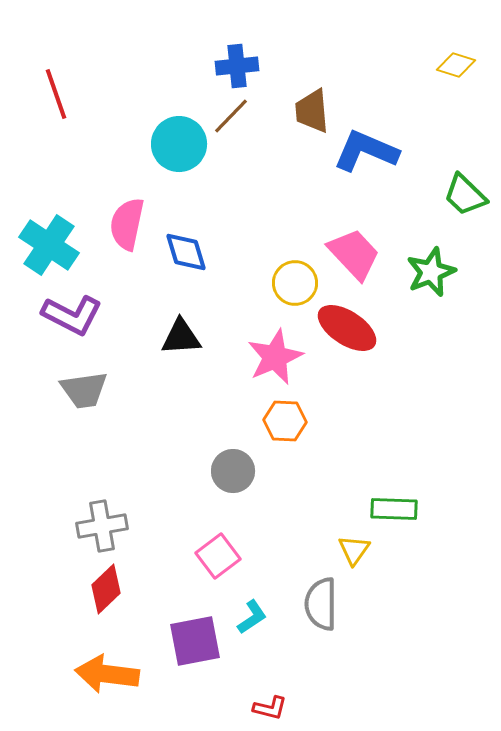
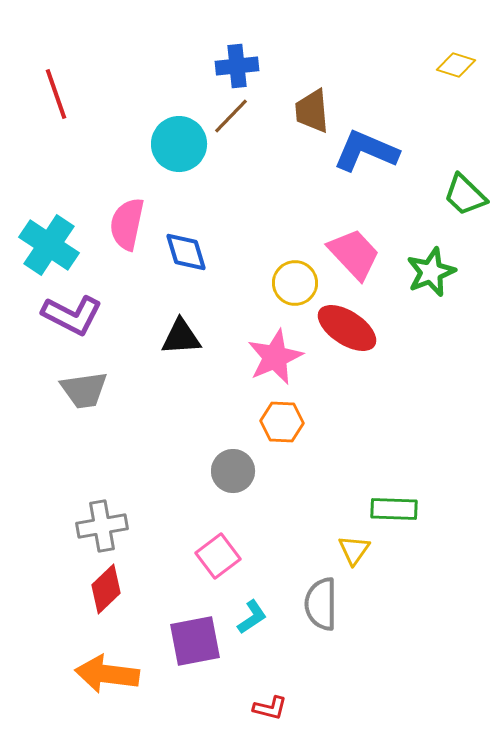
orange hexagon: moved 3 px left, 1 px down
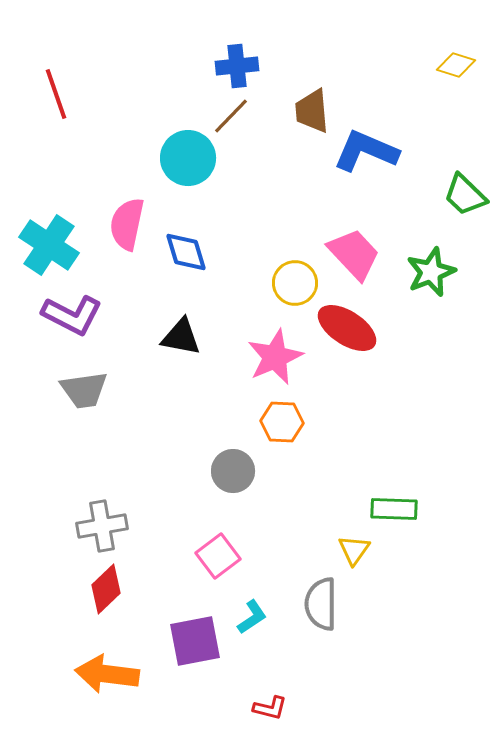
cyan circle: moved 9 px right, 14 px down
black triangle: rotated 15 degrees clockwise
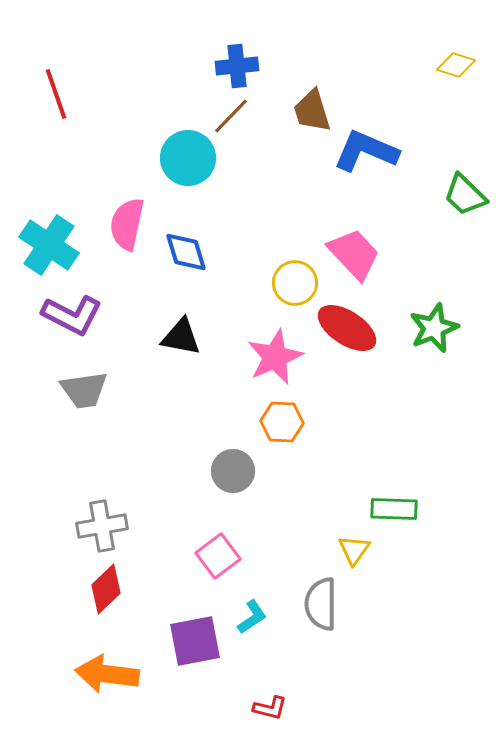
brown trapezoid: rotated 12 degrees counterclockwise
green star: moved 3 px right, 56 px down
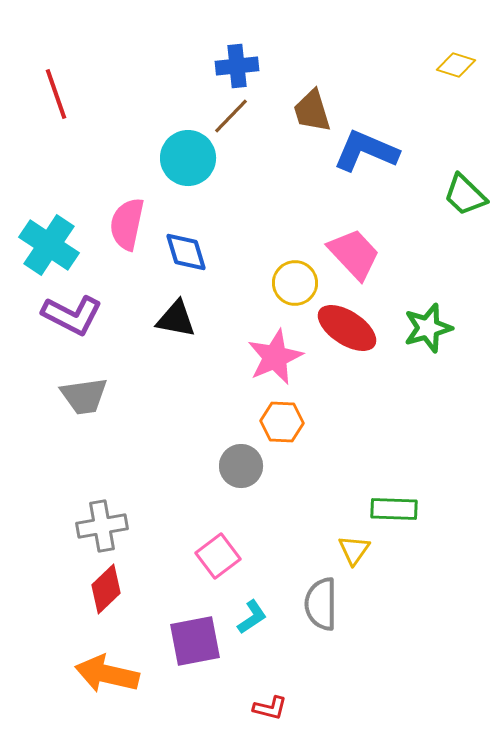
green star: moved 6 px left; rotated 6 degrees clockwise
black triangle: moved 5 px left, 18 px up
gray trapezoid: moved 6 px down
gray circle: moved 8 px right, 5 px up
orange arrow: rotated 6 degrees clockwise
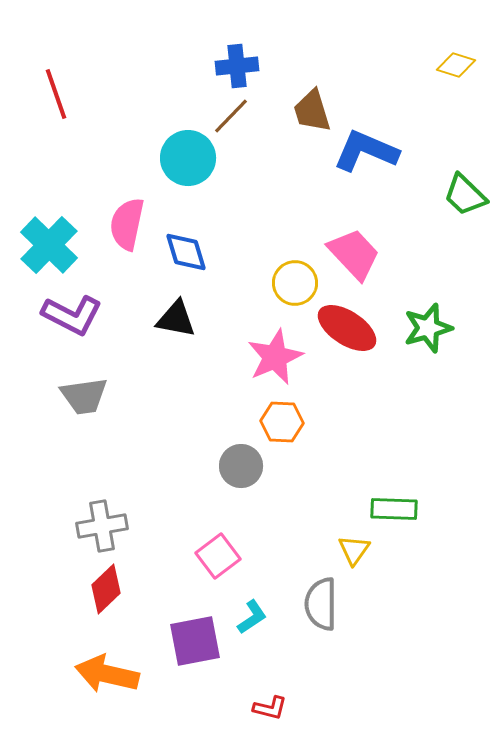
cyan cross: rotated 10 degrees clockwise
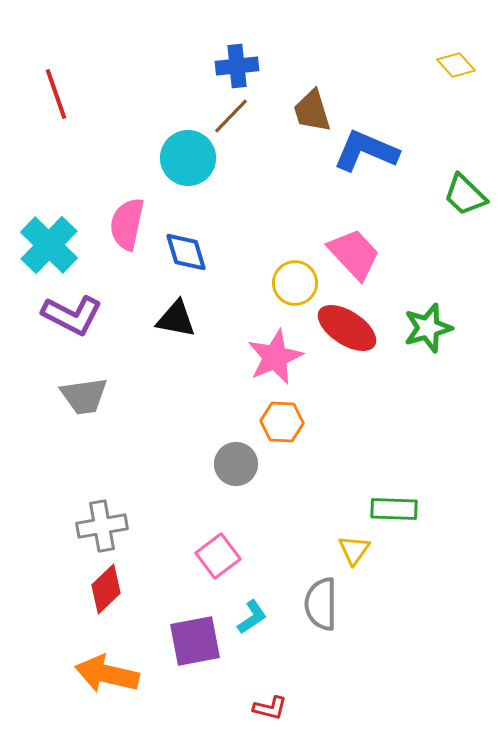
yellow diamond: rotated 30 degrees clockwise
gray circle: moved 5 px left, 2 px up
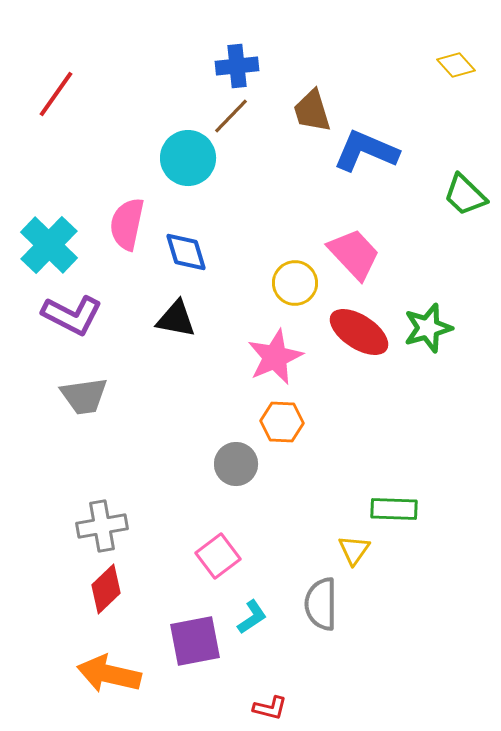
red line: rotated 54 degrees clockwise
red ellipse: moved 12 px right, 4 px down
orange arrow: moved 2 px right
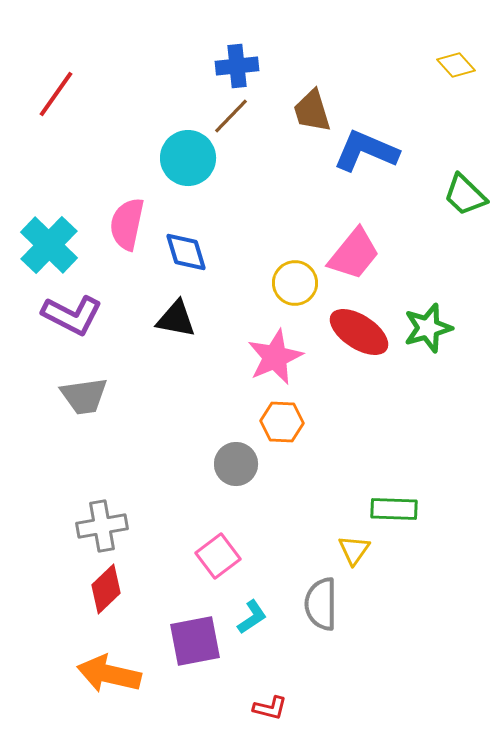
pink trapezoid: rotated 82 degrees clockwise
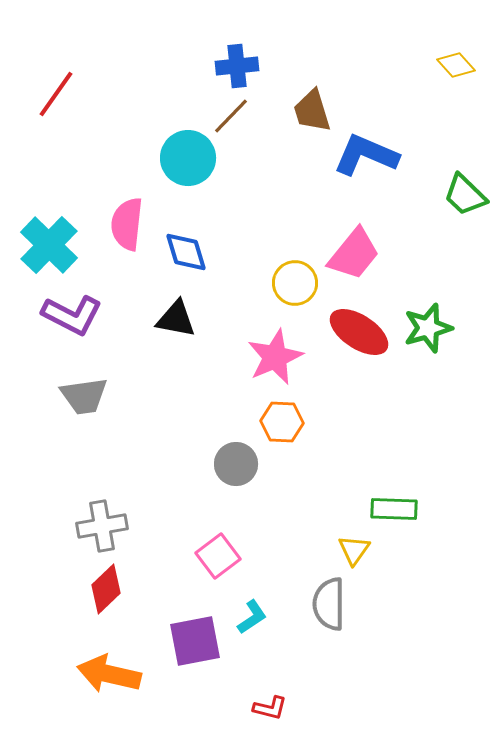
blue L-shape: moved 4 px down
pink semicircle: rotated 6 degrees counterclockwise
gray semicircle: moved 8 px right
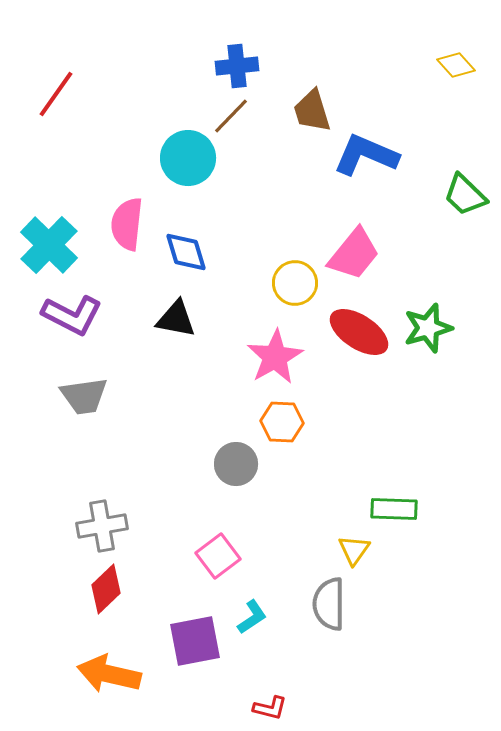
pink star: rotated 6 degrees counterclockwise
